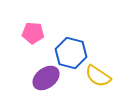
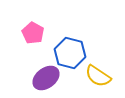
pink pentagon: rotated 25 degrees clockwise
blue hexagon: moved 1 px left
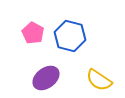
blue hexagon: moved 17 px up
yellow semicircle: moved 1 px right, 4 px down
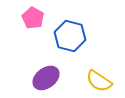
pink pentagon: moved 15 px up
yellow semicircle: moved 1 px down
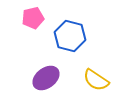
pink pentagon: rotated 30 degrees clockwise
yellow semicircle: moved 3 px left, 1 px up
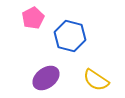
pink pentagon: rotated 15 degrees counterclockwise
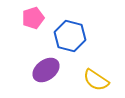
pink pentagon: rotated 10 degrees clockwise
purple ellipse: moved 8 px up
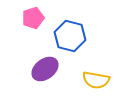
purple ellipse: moved 1 px left, 1 px up
yellow semicircle: rotated 24 degrees counterclockwise
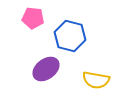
pink pentagon: rotated 25 degrees clockwise
purple ellipse: moved 1 px right
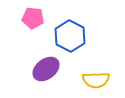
blue hexagon: rotated 12 degrees clockwise
yellow semicircle: rotated 12 degrees counterclockwise
